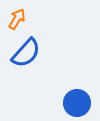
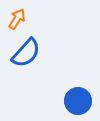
blue circle: moved 1 px right, 2 px up
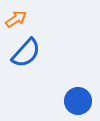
orange arrow: moved 1 px left; rotated 25 degrees clockwise
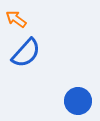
orange arrow: rotated 110 degrees counterclockwise
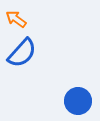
blue semicircle: moved 4 px left
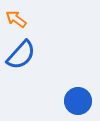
blue semicircle: moved 1 px left, 2 px down
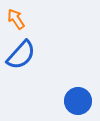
orange arrow: rotated 20 degrees clockwise
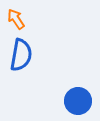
blue semicircle: rotated 32 degrees counterclockwise
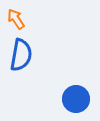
blue circle: moved 2 px left, 2 px up
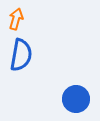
orange arrow: rotated 50 degrees clockwise
